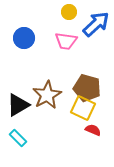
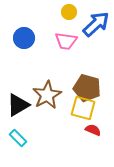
yellow square: rotated 10 degrees counterclockwise
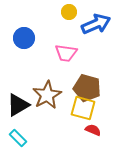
blue arrow: rotated 20 degrees clockwise
pink trapezoid: moved 12 px down
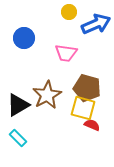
red semicircle: moved 1 px left, 5 px up
